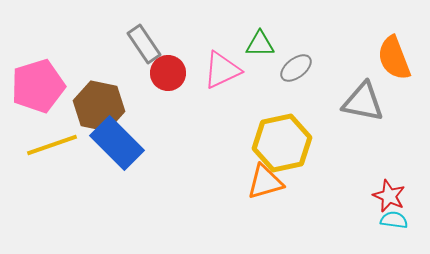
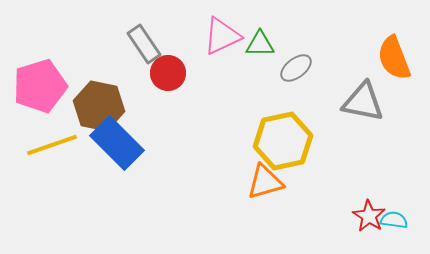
pink triangle: moved 34 px up
pink pentagon: moved 2 px right
yellow hexagon: moved 1 px right, 2 px up
red star: moved 20 px left, 20 px down; rotated 8 degrees clockwise
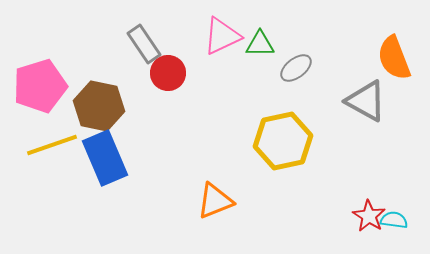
gray triangle: moved 3 px right, 1 px up; rotated 18 degrees clockwise
blue rectangle: moved 12 px left, 15 px down; rotated 22 degrees clockwise
orange triangle: moved 50 px left, 19 px down; rotated 6 degrees counterclockwise
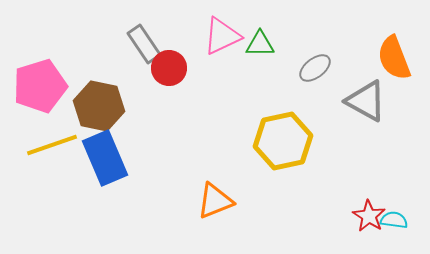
gray ellipse: moved 19 px right
red circle: moved 1 px right, 5 px up
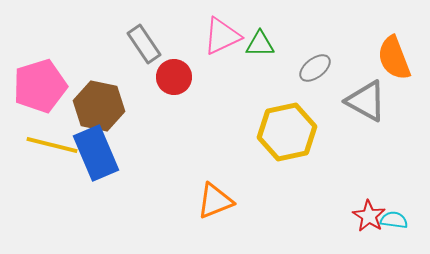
red circle: moved 5 px right, 9 px down
yellow hexagon: moved 4 px right, 9 px up
yellow line: rotated 33 degrees clockwise
blue rectangle: moved 9 px left, 5 px up
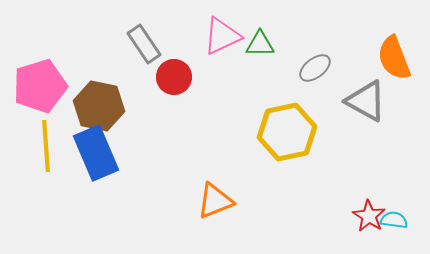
yellow line: moved 6 px left, 1 px down; rotated 72 degrees clockwise
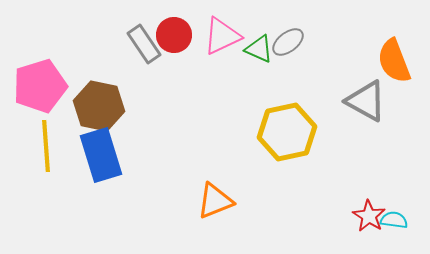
green triangle: moved 1 px left, 5 px down; rotated 24 degrees clockwise
orange semicircle: moved 3 px down
gray ellipse: moved 27 px left, 26 px up
red circle: moved 42 px up
blue rectangle: moved 5 px right, 2 px down; rotated 6 degrees clockwise
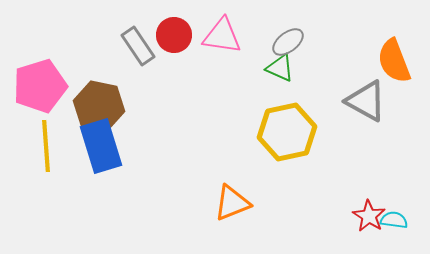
pink triangle: rotated 33 degrees clockwise
gray rectangle: moved 6 px left, 2 px down
green triangle: moved 21 px right, 19 px down
blue rectangle: moved 9 px up
orange triangle: moved 17 px right, 2 px down
